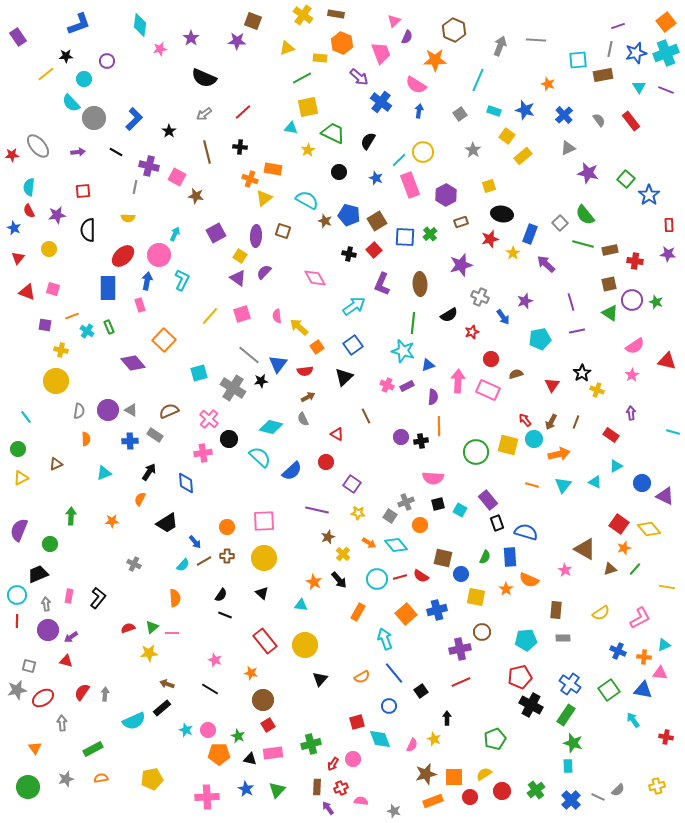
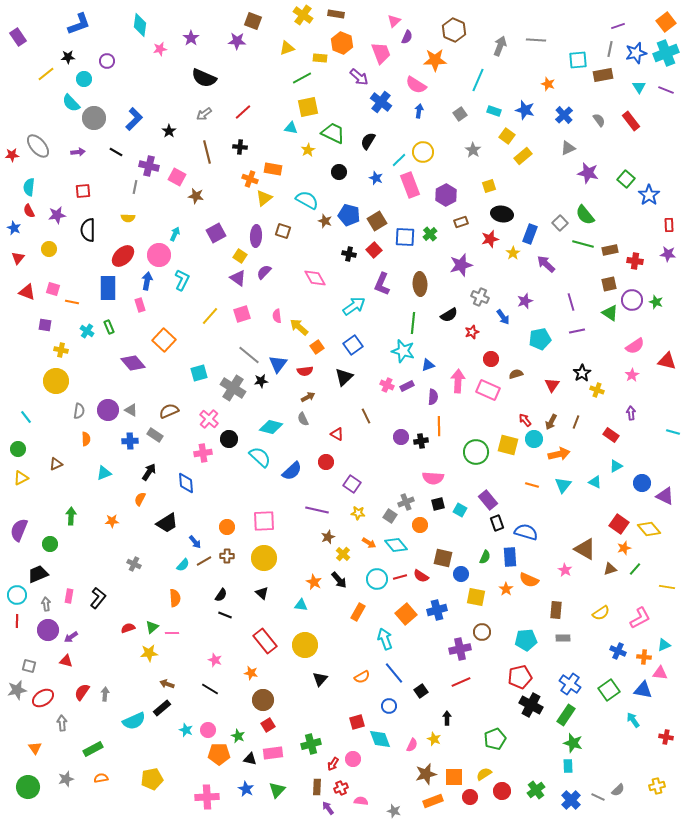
black star at (66, 56): moved 2 px right, 1 px down
orange line at (72, 316): moved 14 px up; rotated 32 degrees clockwise
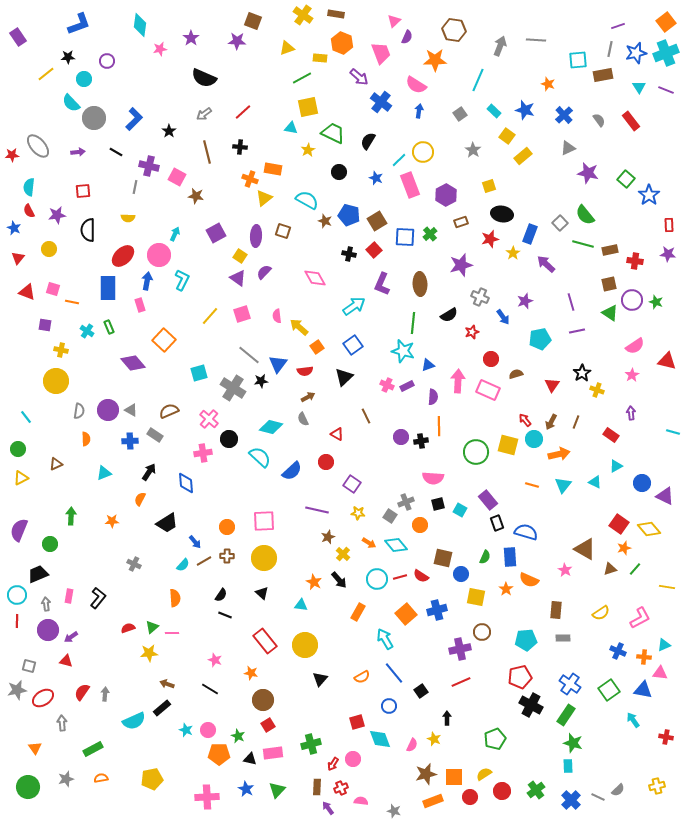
brown hexagon at (454, 30): rotated 15 degrees counterclockwise
cyan rectangle at (494, 111): rotated 24 degrees clockwise
cyan arrow at (385, 639): rotated 10 degrees counterclockwise
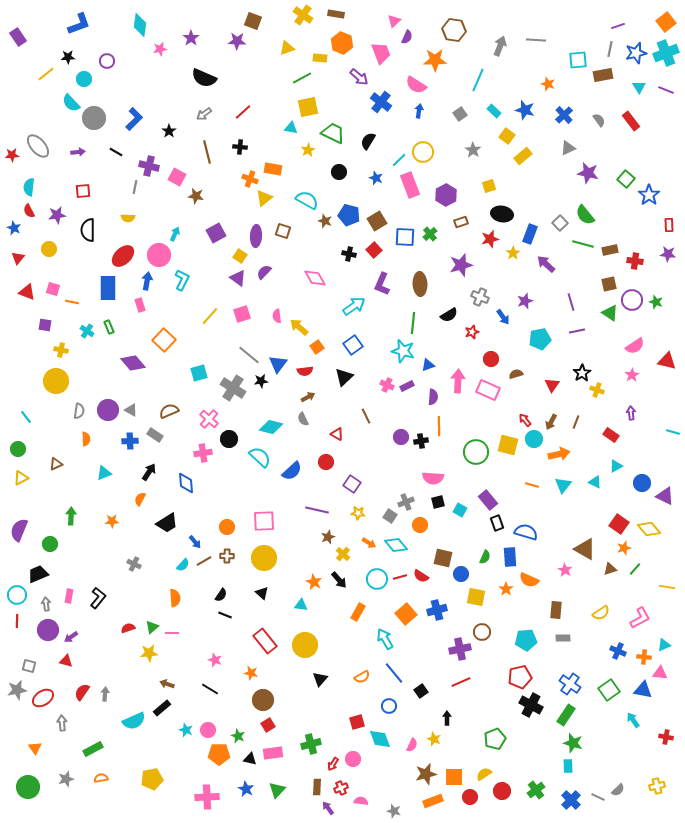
black square at (438, 504): moved 2 px up
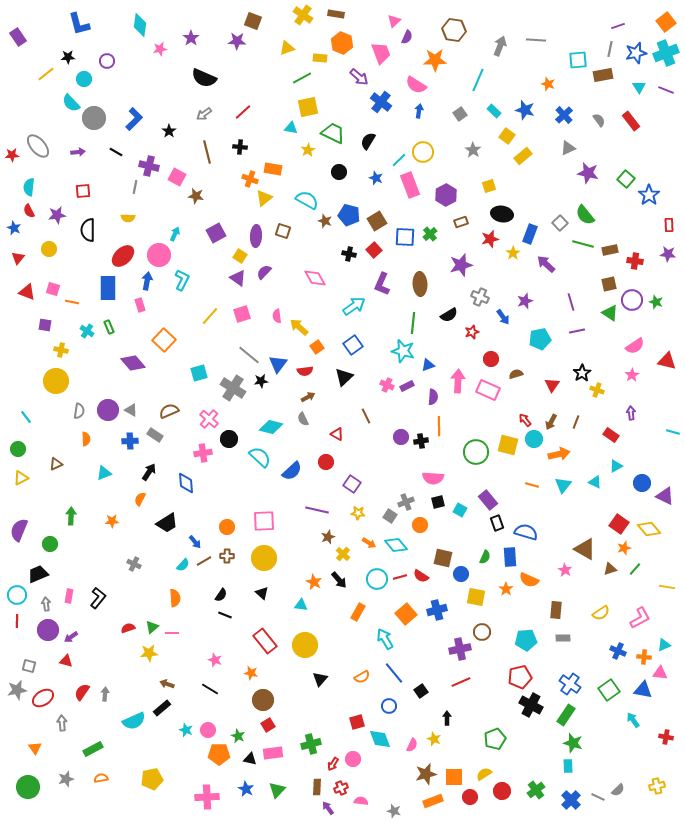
blue L-shape at (79, 24): rotated 95 degrees clockwise
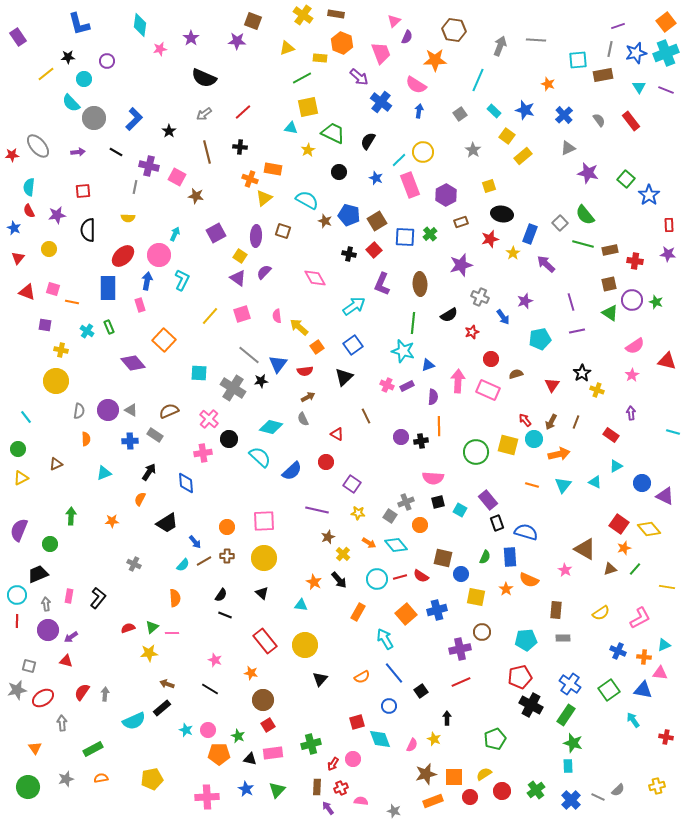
cyan square at (199, 373): rotated 18 degrees clockwise
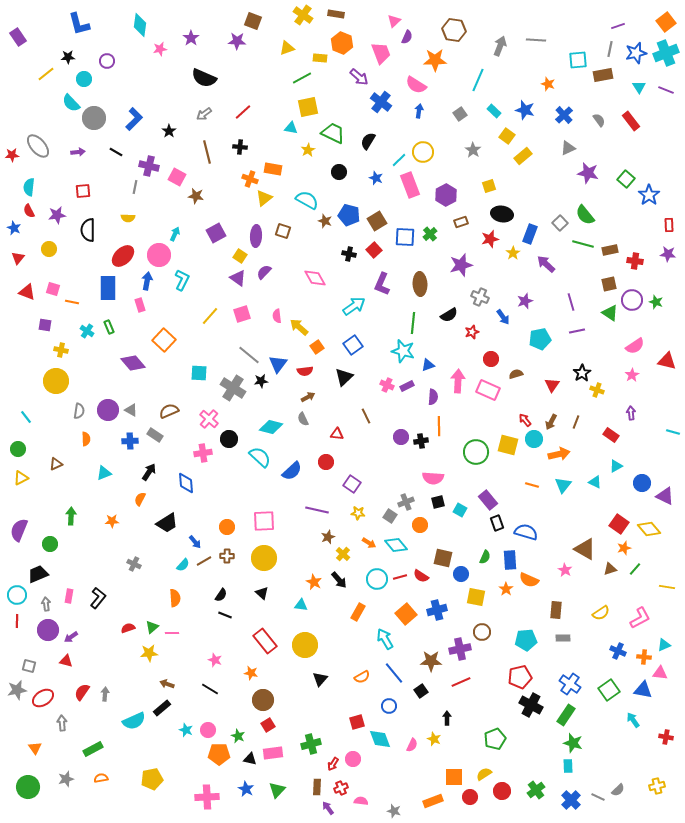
red triangle at (337, 434): rotated 24 degrees counterclockwise
blue rectangle at (510, 557): moved 3 px down
brown star at (426, 774): moved 5 px right, 113 px up; rotated 15 degrees clockwise
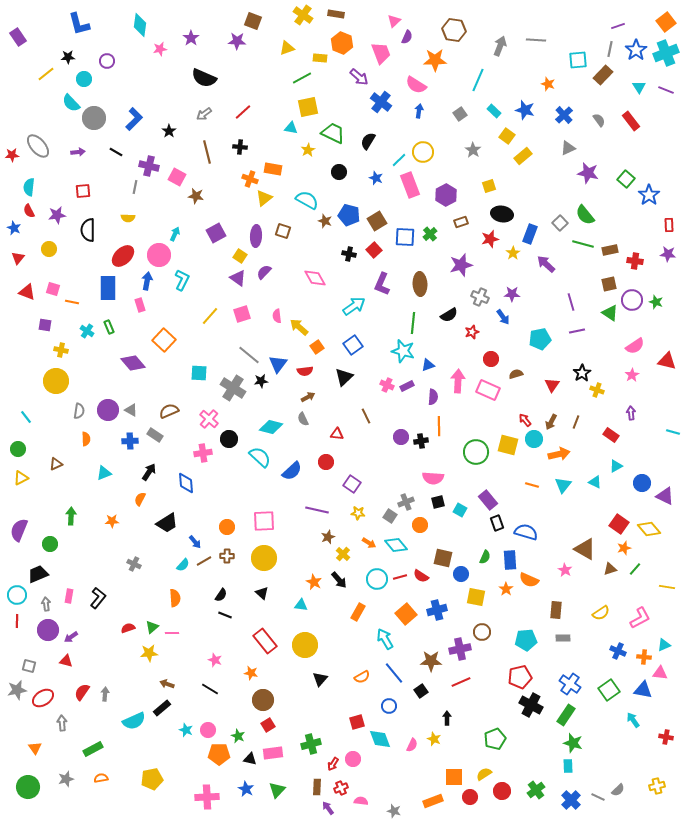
blue star at (636, 53): moved 3 px up; rotated 20 degrees counterclockwise
brown rectangle at (603, 75): rotated 36 degrees counterclockwise
purple star at (525, 301): moved 13 px left, 7 px up; rotated 21 degrees clockwise
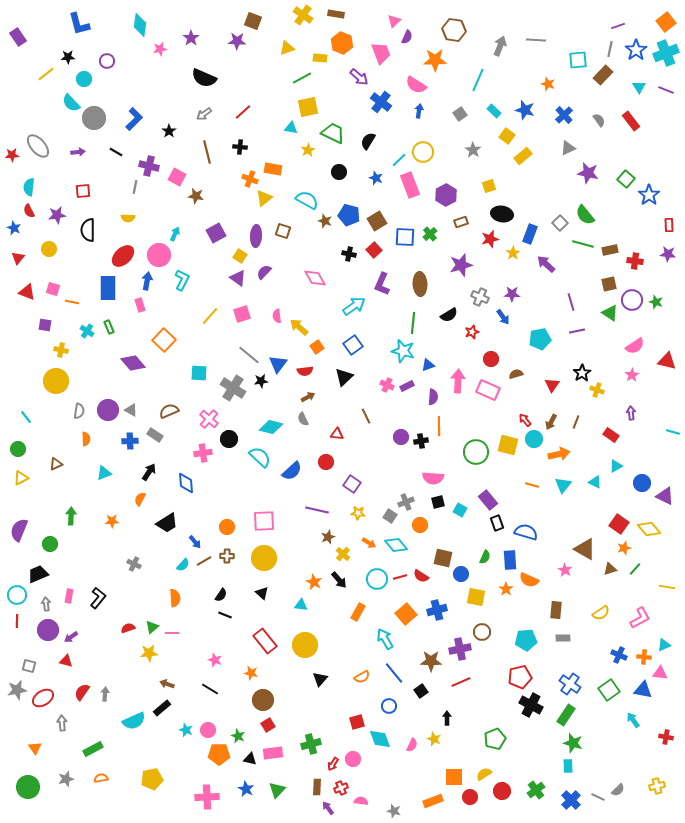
blue cross at (618, 651): moved 1 px right, 4 px down
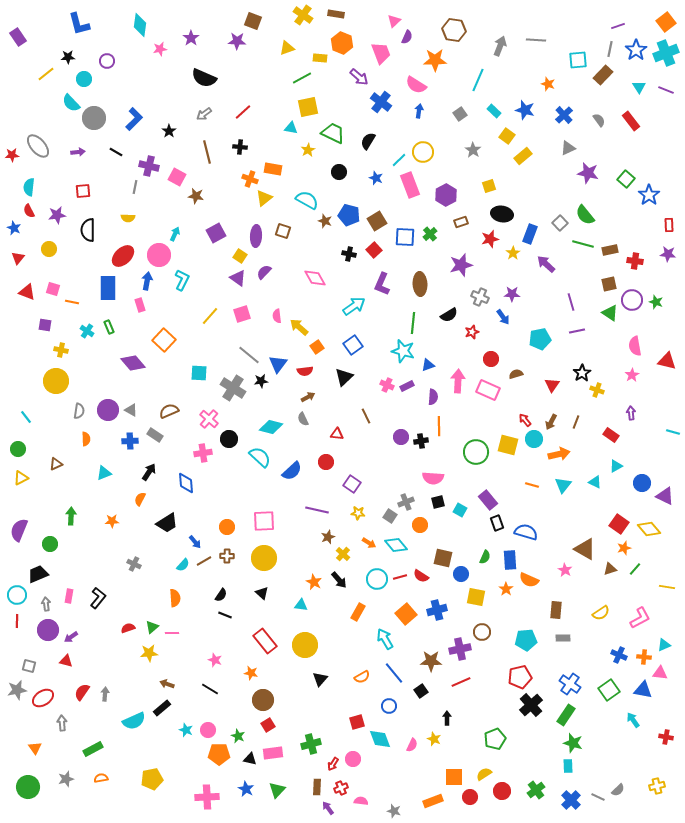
pink semicircle at (635, 346): rotated 114 degrees clockwise
black cross at (531, 705): rotated 20 degrees clockwise
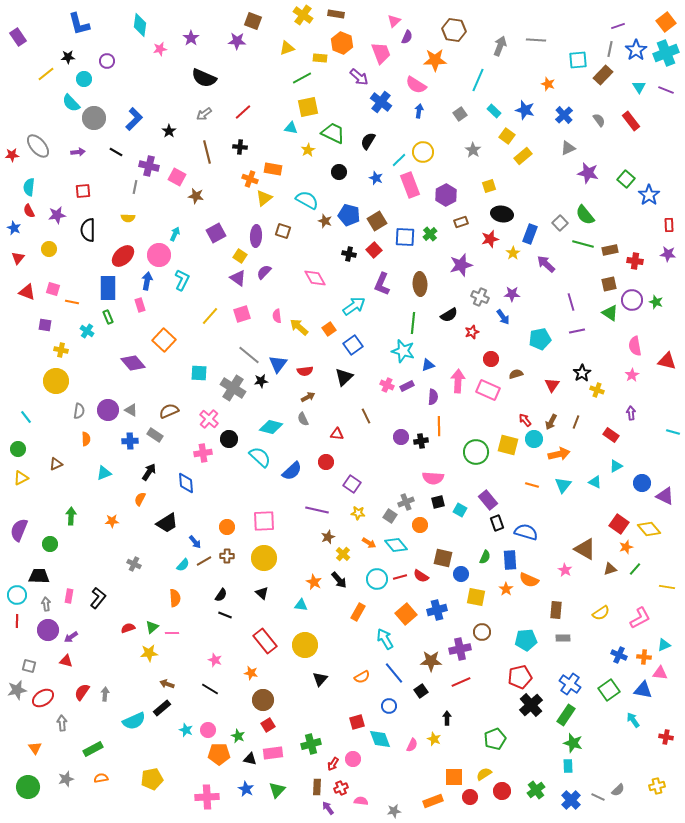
green rectangle at (109, 327): moved 1 px left, 10 px up
orange square at (317, 347): moved 12 px right, 18 px up
orange star at (624, 548): moved 2 px right, 1 px up
black trapezoid at (38, 574): moved 1 px right, 2 px down; rotated 25 degrees clockwise
gray star at (394, 811): rotated 24 degrees counterclockwise
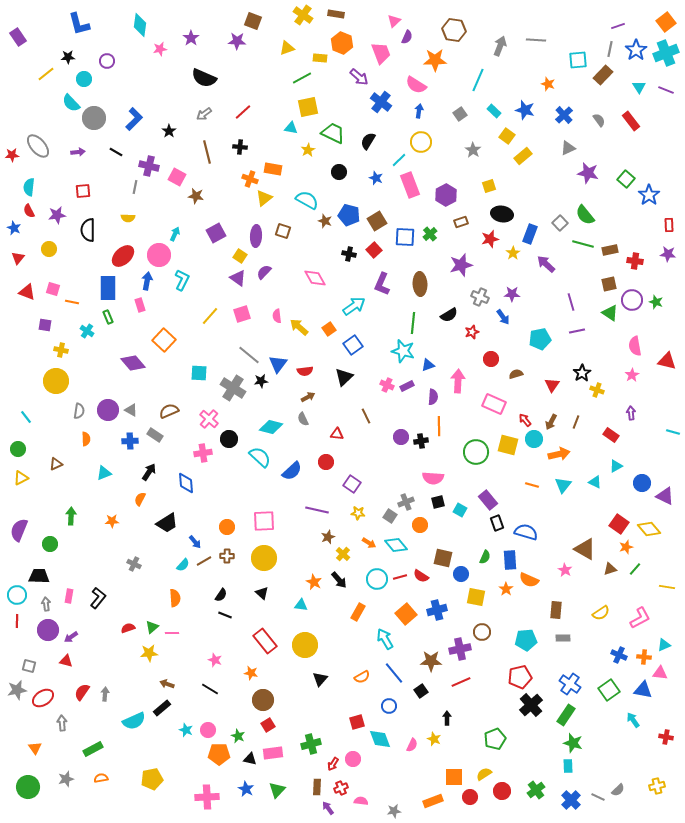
yellow circle at (423, 152): moved 2 px left, 10 px up
pink rectangle at (488, 390): moved 6 px right, 14 px down
